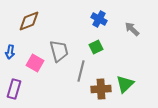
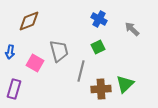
green square: moved 2 px right
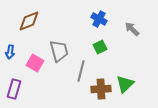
green square: moved 2 px right
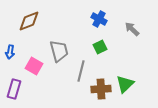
pink square: moved 1 px left, 3 px down
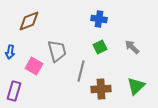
blue cross: rotated 21 degrees counterclockwise
gray arrow: moved 18 px down
gray trapezoid: moved 2 px left
green triangle: moved 11 px right, 2 px down
purple rectangle: moved 2 px down
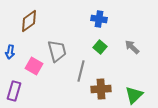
brown diamond: rotated 15 degrees counterclockwise
green square: rotated 24 degrees counterclockwise
green triangle: moved 2 px left, 9 px down
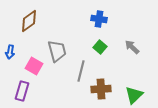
purple rectangle: moved 8 px right
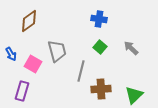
gray arrow: moved 1 px left, 1 px down
blue arrow: moved 1 px right, 2 px down; rotated 40 degrees counterclockwise
pink square: moved 1 px left, 2 px up
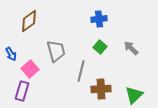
blue cross: rotated 14 degrees counterclockwise
gray trapezoid: moved 1 px left
pink square: moved 3 px left, 5 px down; rotated 18 degrees clockwise
